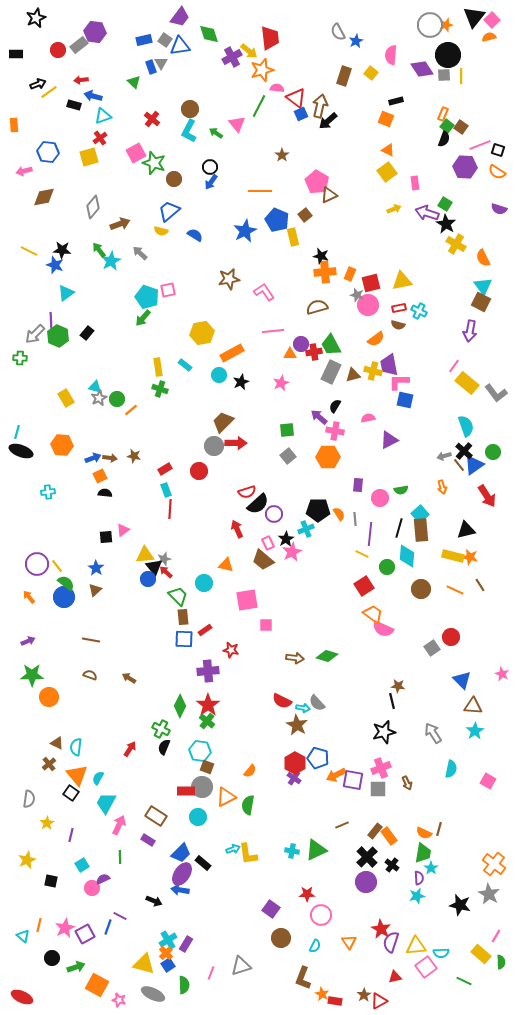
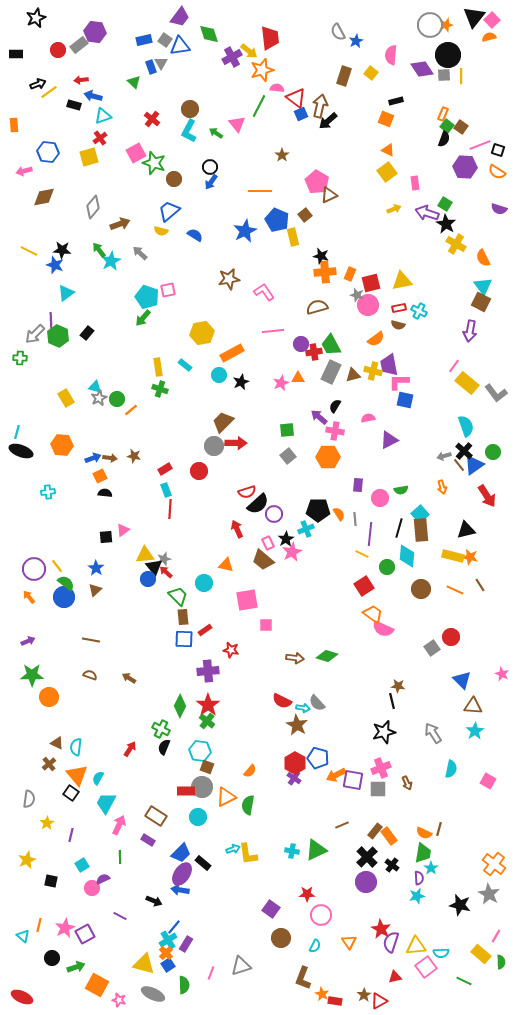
orange triangle at (290, 354): moved 8 px right, 24 px down
purple circle at (37, 564): moved 3 px left, 5 px down
blue line at (108, 927): moved 66 px right; rotated 21 degrees clockwise
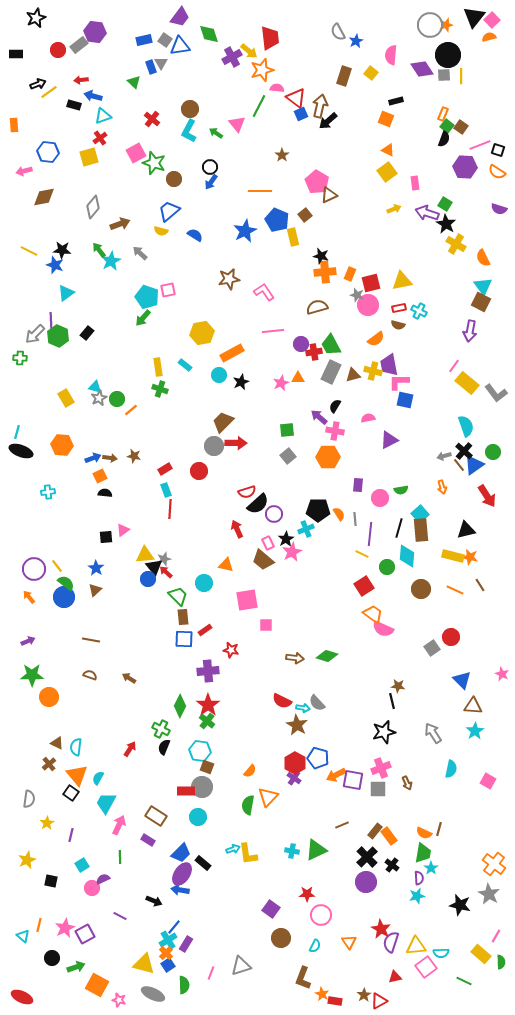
orange triangle at (226, 797): moved 42 px right; rotated 20 degrees counterclockwise
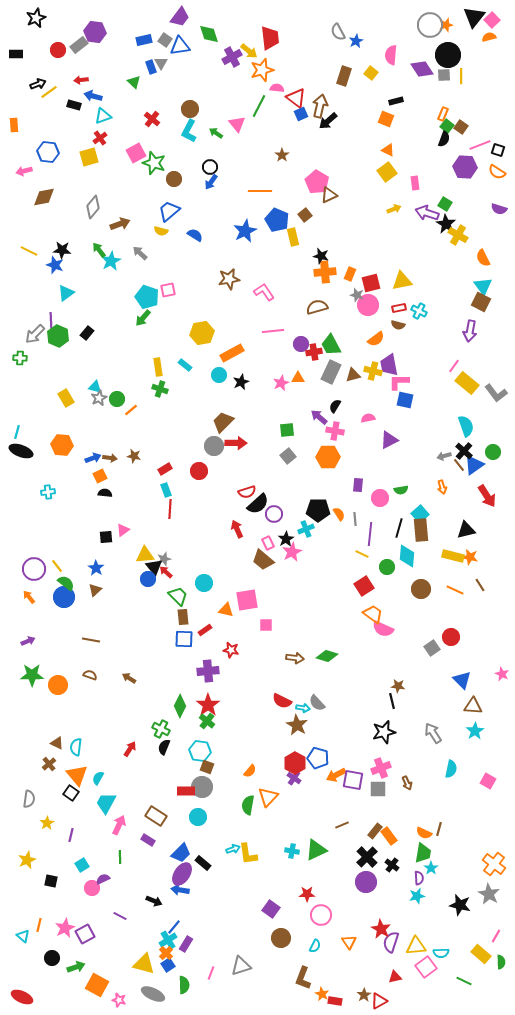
yellow cross at (456, 244): moved 2 px right, 9 px up
orange triangle at (226, 565): moved 45 px down
orange circle at (49, 697): moved 9 px right, 12 px up
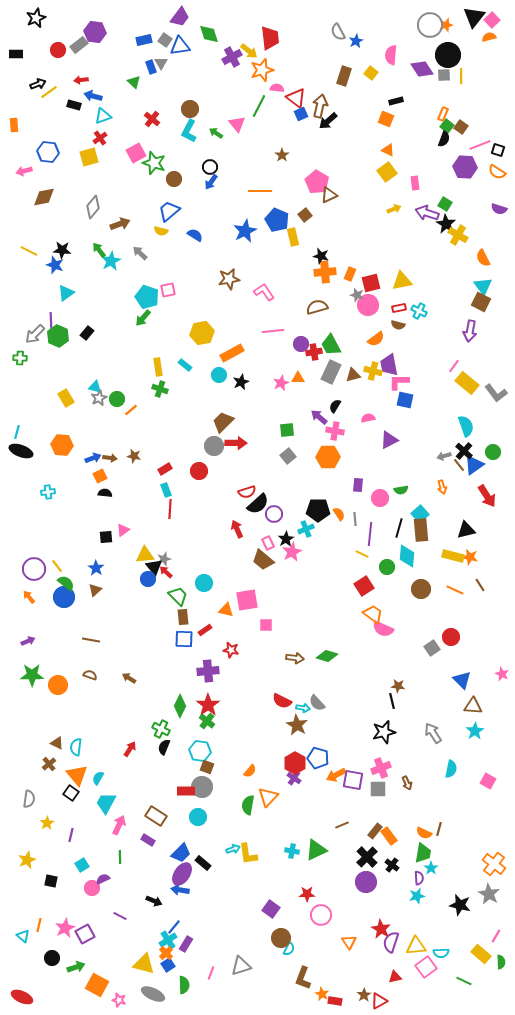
cyan semicircle at (315, 946): moved 26 px left, 3 px down
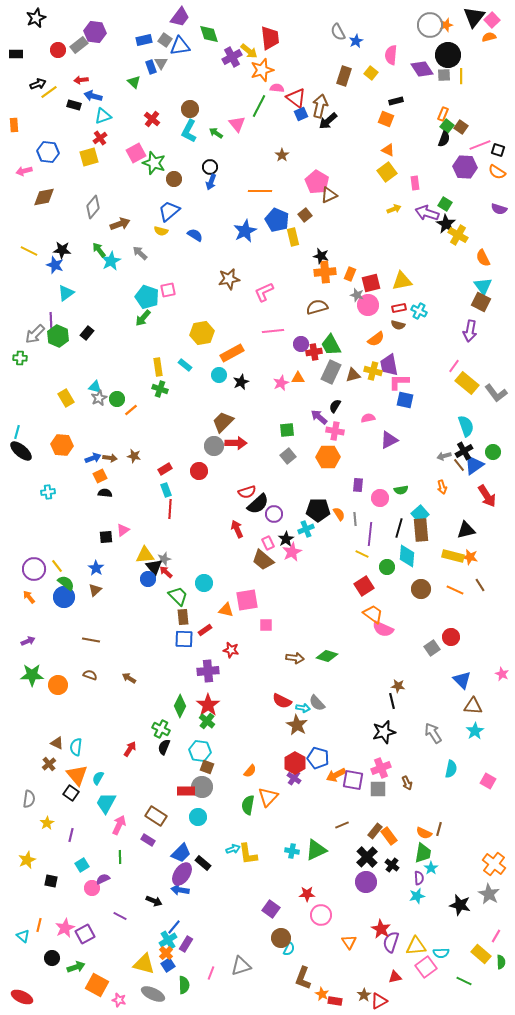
blue arrow at (211, 182): rotated 14 degrees counterclockwise
pink L-shape at (264, 292): rotated 80 degrees counterclockwise
black ellipse at (21, 451): rotated 20 degrees clockwise
black cross at (464, 451): rotated 18 degrees clockwise
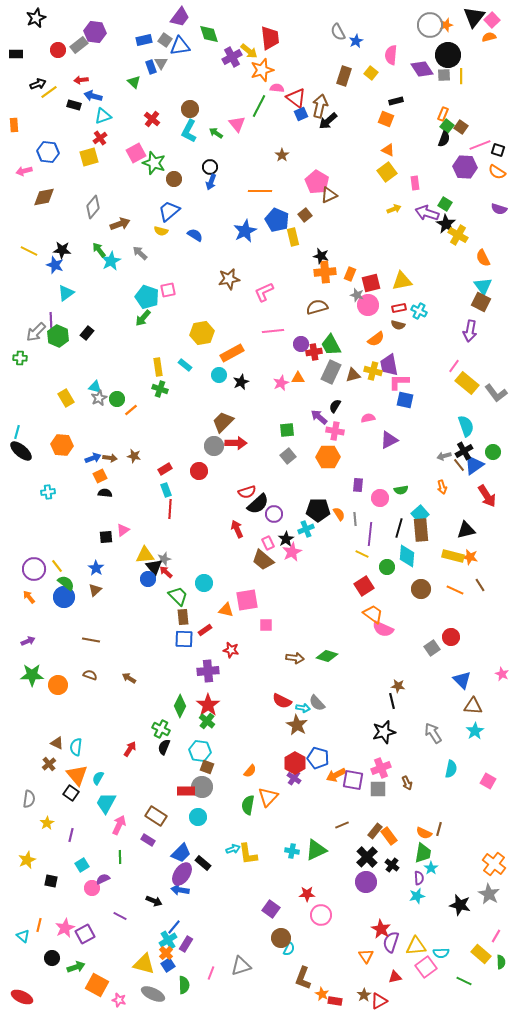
gray arrow at (35, 334): moved 1 px right, 2 px up
orange triangle at (349, 942): moved 17 px right, 14 px down
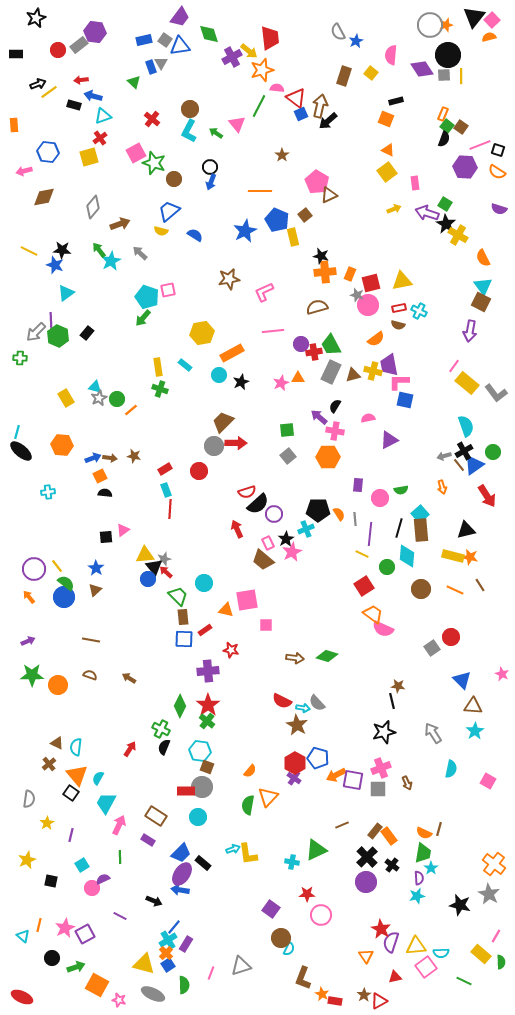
cyan cross at (292, 851): moved 11 px down
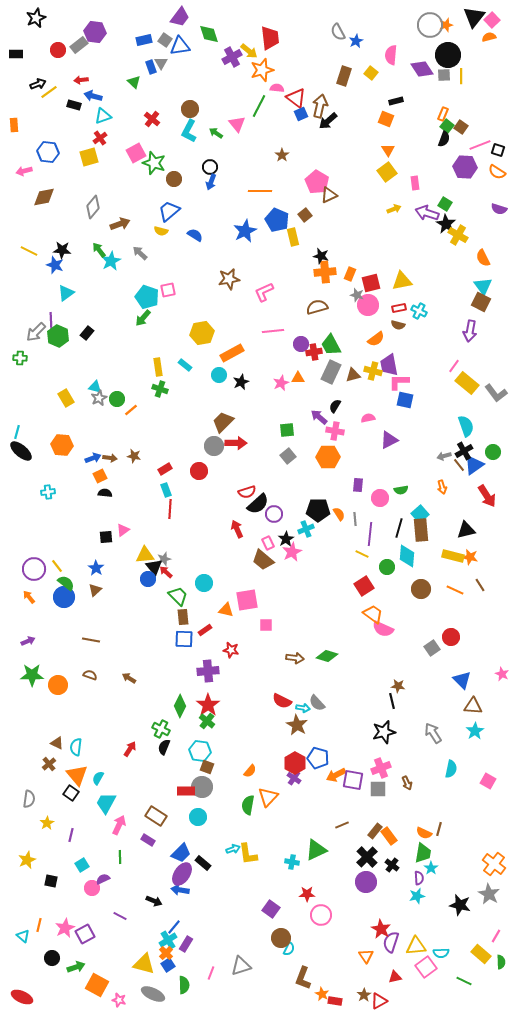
orange triangle at (388, 150): rotated 32 degrees clockwise
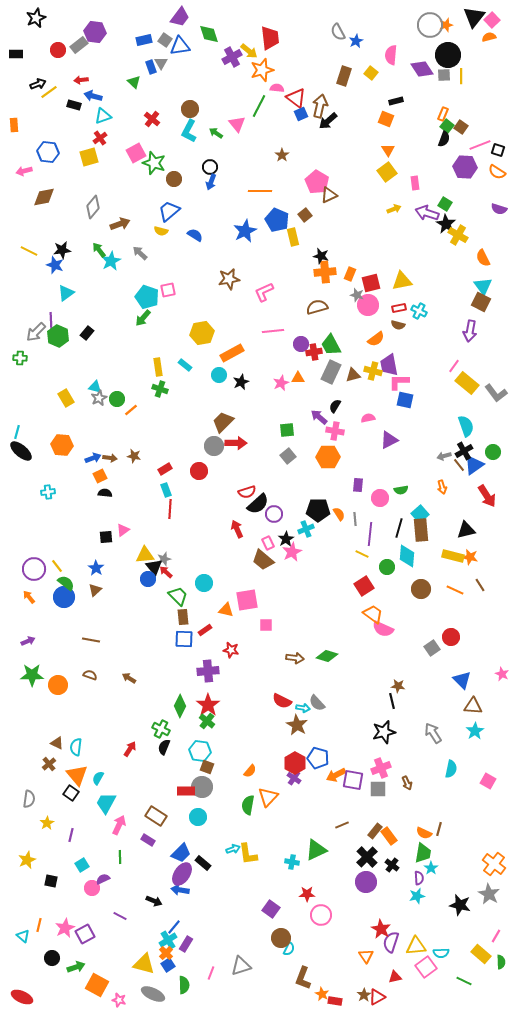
black star at (62, 250): rotated 12 degrees counterclockwise
red triangle at (379, 1001): moved 2 px left, 4 px up
